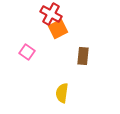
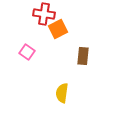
red cross: moved 7 px left; rotated 20 degrees counterclockwise
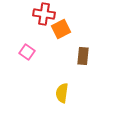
orange square: moved 3 px right
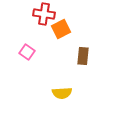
yellow semicircle: rotated 102 degrees counterclockwise
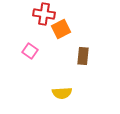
pink square: moved 3 px right, 1 px up
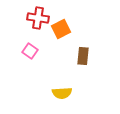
red cross: moved 6 px left, 4 px down
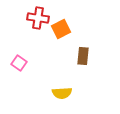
pink square: moved 11 px left, 12 px down
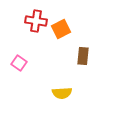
red cross: moved 2 px left, 3 px down
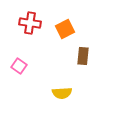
red cross: moved 6 px left, 2 px down
orange square: moved 4 px right
pink square: moved 3 px down
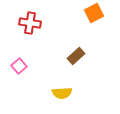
orange square: moved 29 px right, 16 px up
brown rectangle: moved 7 px left; rotated 42 degrees clockwise
pink square: rotated 14 degrees clockwise
